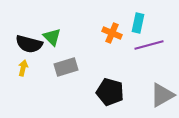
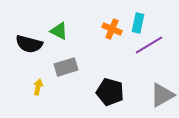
orange cross: moved 4 px up
green triangle: moved 7 px right, 6 px up; rotated 18 degrees counterclockwise
purple line: rotated 16 degrees counterclockwise
yellow arrow: moved 15 px right, 19 px down
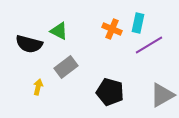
gray rectangle: rotated 20 degrees counterclockwise
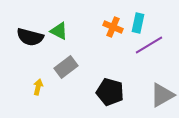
orange cross: moved 1 px right, 2 px up
black semicircle: moved 1 px right, 7 px up
